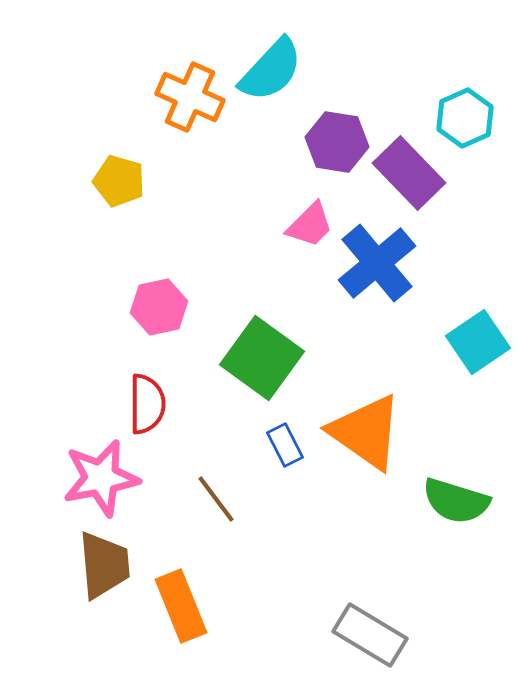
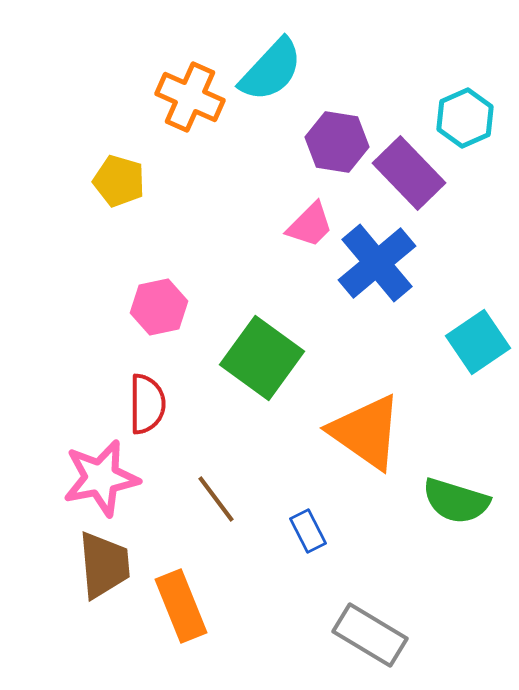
blue rectangle: moved 23 px right, 86 px down
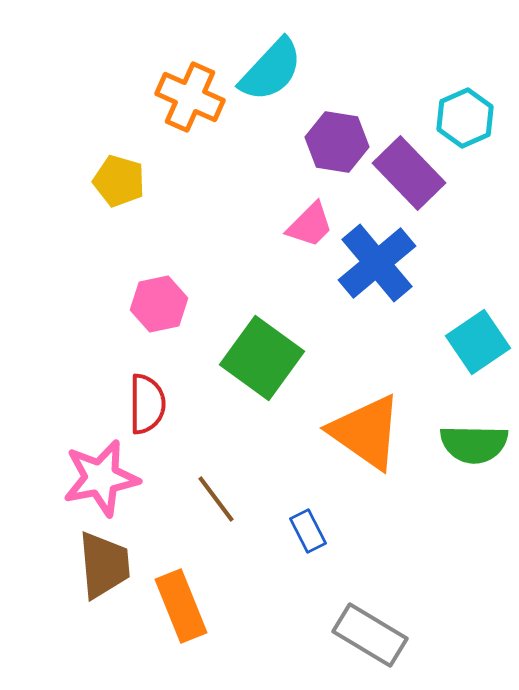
pink hexagon: moved 3 px up
green semicircle: moved 18 px right, 57 px up; rotated 16 degrees counterclockwise
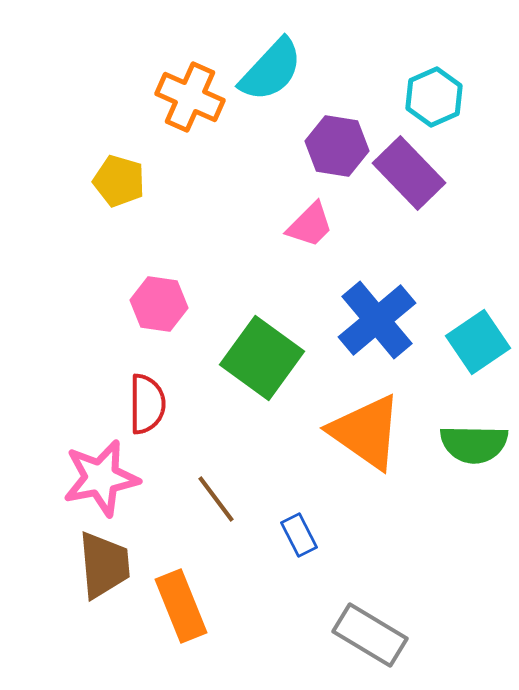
cyan hexagon: moved 31 px left, 21 px up
purple hexagon: moved 4 px down
blue cross: moved 57 px down
pink hexagon: rotated 20 degrees clockwise
blue rectangle: moved 9 px left, 4 px down
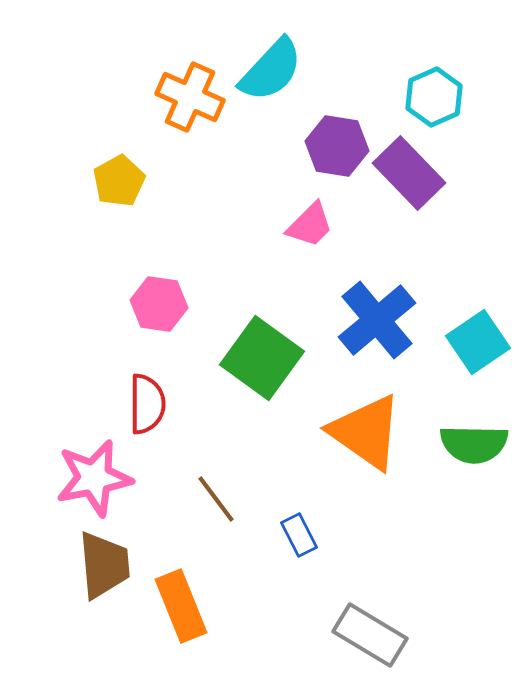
yellow pentagon: rotated 27 degrees clockwise
pink star: moved 7 px left
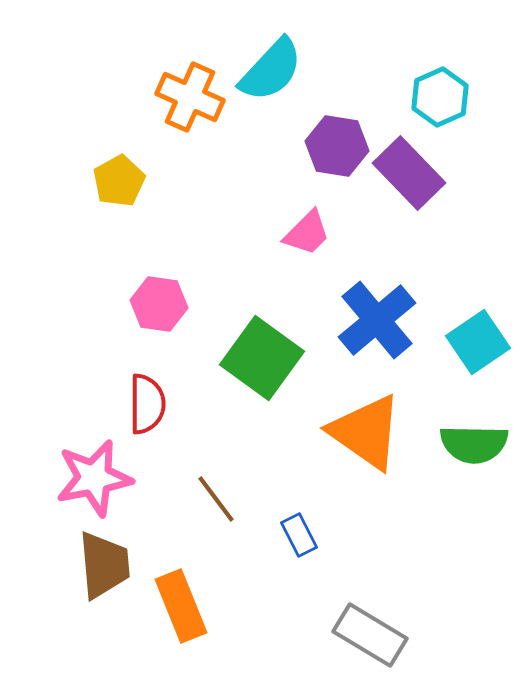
cyan hexagon: moved 6 px right
pink trapezoid: moved 3 px left, 8 px down
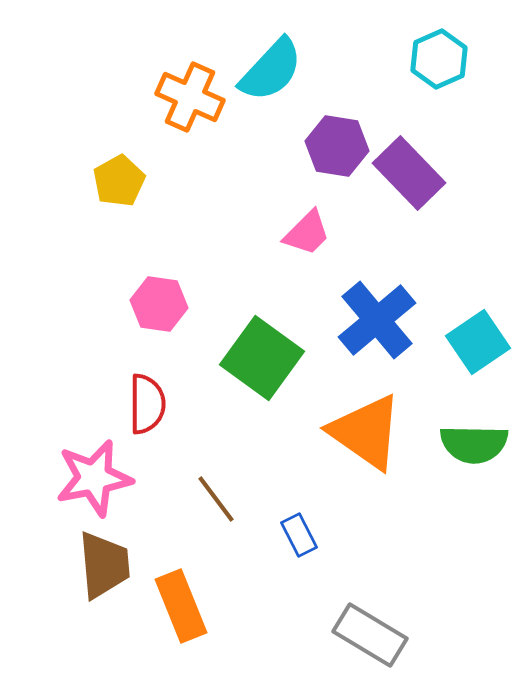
cyan hexagon: moved 1 px left, 38 px up
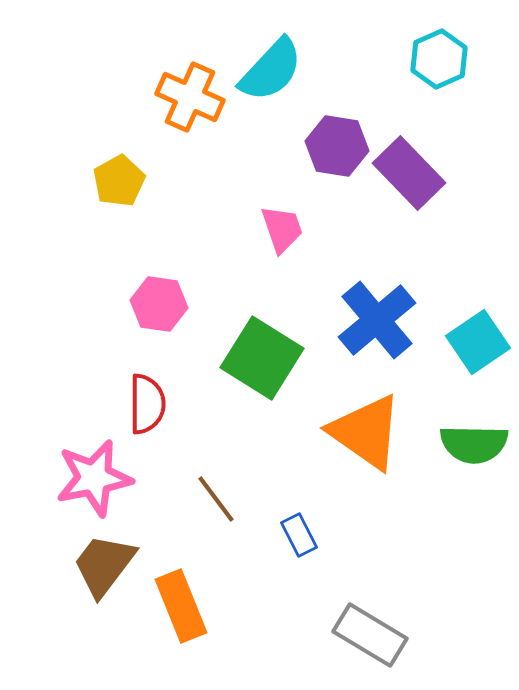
pink trapezoid: moved 25 px left, 4 px up; rotated 64 degrees counterclockwise
green square: rotated 4 degrees counterclockwise
brown trapezoid: rotated 138 degrees counterclockwise
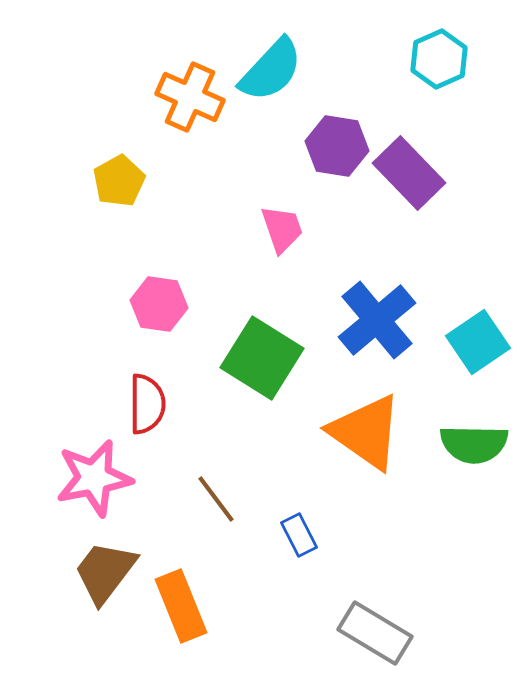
brown trapezoid: moved 1 px right, 7 px down
gray rectangle: moved 5 px right, 2 px up
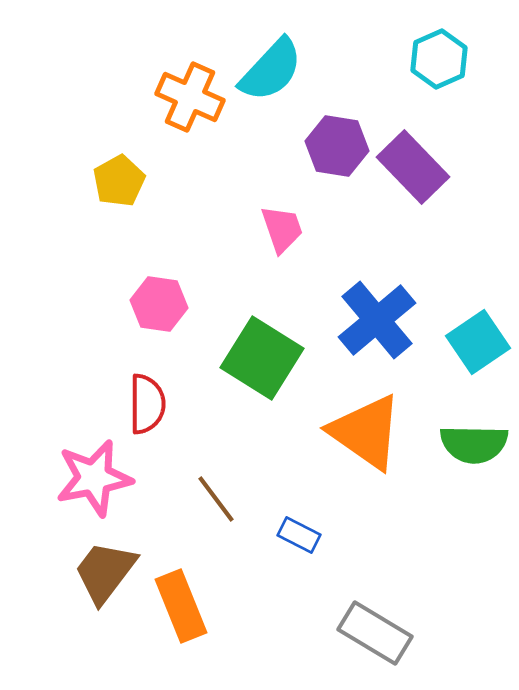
purple rectangle: moved 4 px right, 6 px up
blue rectangle: rotated 36 degrees counterclockwise
